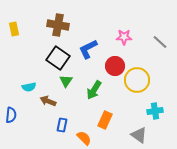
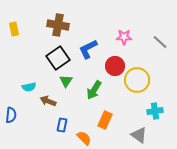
black square: rotated 20 degrees clockwise
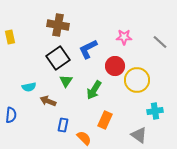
yellow rectangle: moved 4 px left, 8 px down
blue rectangle: moved 1 px right
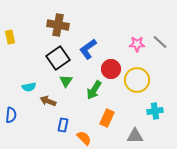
pink star: moved 13 px right, 7 px down
blue L-shape: rotated 10 degrees counterclockwise
red circle: moved 4 px left, 3 px down
orange rectangle: moved 2 px right, 2 px up
gray triangle: moved 4 px left, 1 px down; rotated 36 degrees counterclockwise
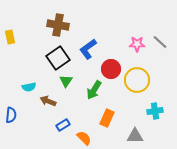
blue rectangle: rotated 48 degrees clockwise
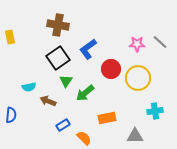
yellow circle: moved 1 px right, 2 px up
green arrow: moved 9 px left, 3 px down; rotated 18 degrees clockwise
orange rectangle: rotated 54 degrees clockwise
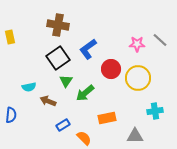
gray line: moved 2 px up
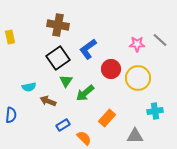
orange rectangle: rotated 36 degrees counterclockwise
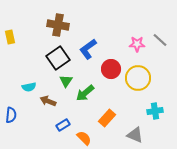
gray triangle: moved 1 px up; rotated 24 degrees clockwise
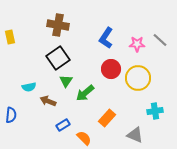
blue L-shape: moved 18 px right, 11 px up; rotated 20 degrees counterclockwise
